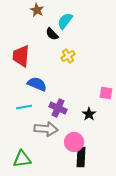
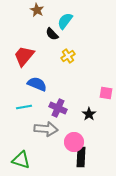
red trapezoid: moved 3 px right; rotated 35 degrees clockwise
green triangle: moved 1 px left, 1 px down; rotated 24 degrees clockwise
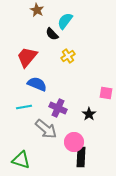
red trapezoid: moved 3 px right, 1 px down
gray arrow: rotated 35 degrees clockwise
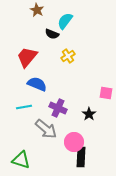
black semicircle: rotated 24 degrees counterclockwise
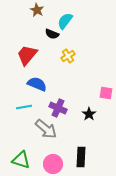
red trapezoid: moved 2 px up
pink circle: moved 21 px left, 22 px down
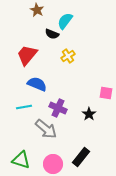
black rectangle: rotated 36 degrees clockwise
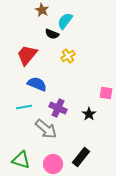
brown star: moved 5 px right
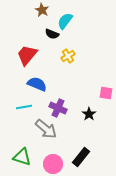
green triangle: moved 1 px right, 3 px up
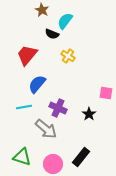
yellow cross: rotated 24 degrees counterclockwise
blue semicircle: rotated 72 degrees counterclockwise
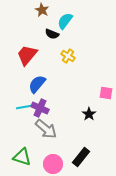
purple cross: moved 18 px left
